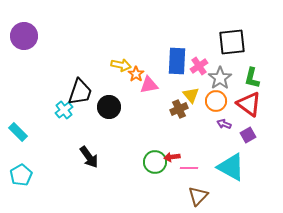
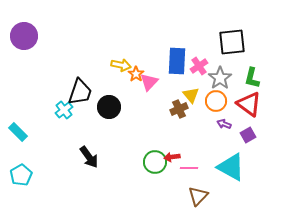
pink triangle: moved 3 px up; rotated 36 degrees counterclockwise
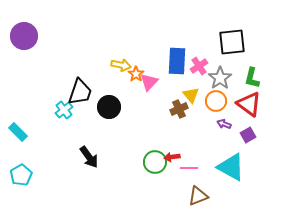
brown triangle: rotated 25 degrees clockwise
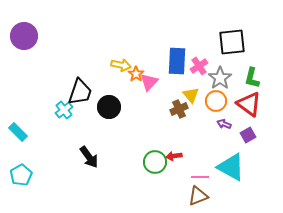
red arrow: moved 2 px right, 1 px up
pink line: moved 11 px right, 9 px down
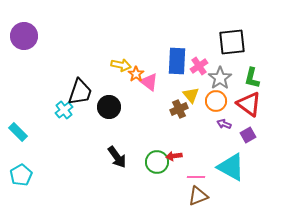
pink triangle: rotated 36 degrees counterclockwise
black arrow: moved 28 px right
green circle: moved 2 px right
pink line: moved 4 px left
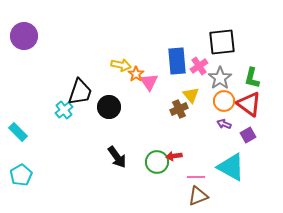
black square: moved 10 px left
blue rectangle: rotated 8 degrees counterclockwise
pink triangle: rotated 18 degrees clockwise
orange circle: moved 8 px right
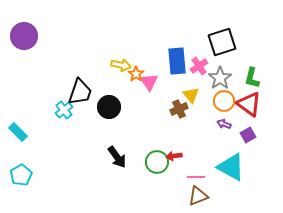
black square: rotated 12 degrees counterclockwise
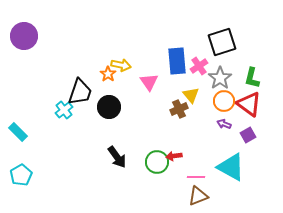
orange star: moved 28 px left
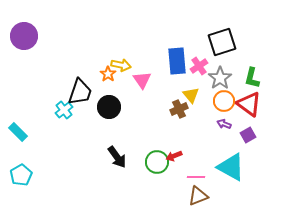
pink triangle: moved 7 px left, 2 px up
red arrow: rotated 14 degrees counterclockwise
